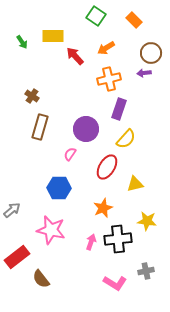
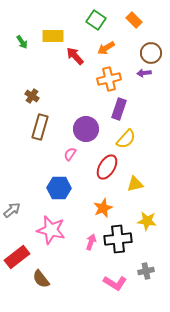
green square: moved 4 px down
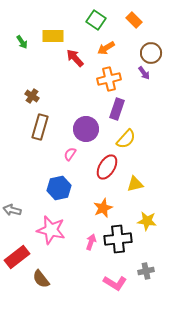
red arrow: moved 2 px down
purple arrow: rotated 120 degrees counterclockwise
purple rectangle: moved 2 px left
blue hexagon: rotated 15 degrees counterclockwise
gray arrow: rotated 126 degrees counterclockwise
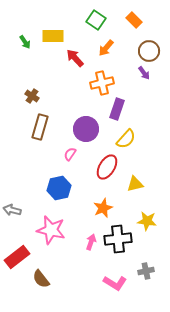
green arrow: moved 3 px right
orange arrow: rotated 18 degrees counterclockwise
brown circle: moved 2 px left, 2 px up
orange cross: moved 7 px left, 4 px down
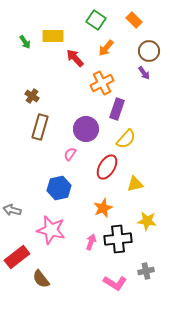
orange cross: rotated 15 degrees counterclockwise
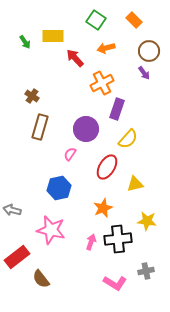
orange arrow: rotated 36 degrees clockwise
yellow semicircle: moved 2 px right
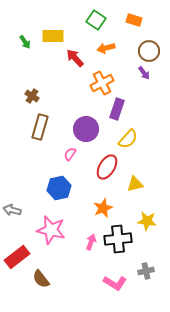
orange rectangle: rotated 28 degrees counterclockwise
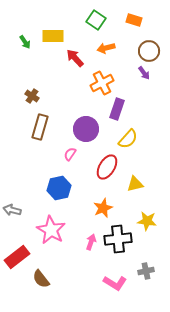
pink star: rotated 16 degrees clockwise
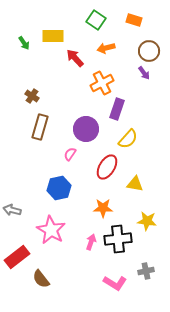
green arrow: moved 1 px left, 1 px down
yellow triangle: rotated 24 degrees clockwise
orange star: rotated 24 degrees clockwise
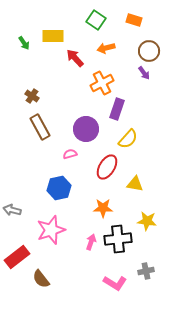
brown rectangle: rotated 45 degrees counterclockwise
pink semicircle: rotated 40 degrees clockwise
pink star: rotated 24 degrees clockwise
